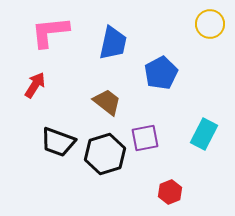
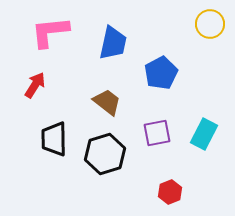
purple square: moved 12 px right, 5 px up
black trapezoid: moved 4 px left, 3 px up; rotated 69 degrees clockwise
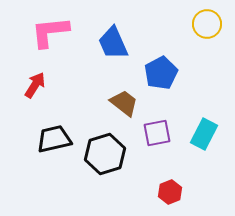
yellow circle: moved 3 px left
blue trapezoid: rotated 144 degrees clockwise
brown trapezoid: moved 17 px right, 1 px down
black trapezoid: rotated 78 degrees clockwise
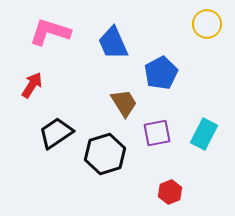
pink L-shape: rotated 24 degrees clockwise
red arrow: moved 3 px left
brown trapezoid: rotated 20 degrees clockwise
black trapezoid: moved 2 px right, 6 px up; rotated 21 degrees counterclockwise
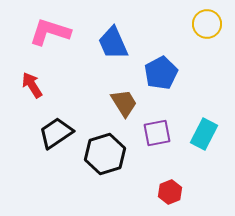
red arrow: rotated 64 degrees counterclockwise
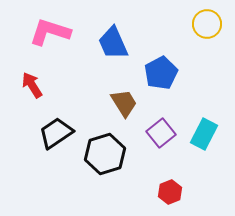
purple square: moved 4 px right; rotated 28 degrees counterclockwise
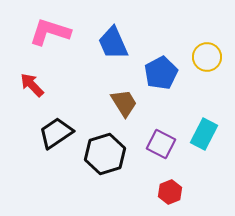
yellow circle: moved 33 px down
red arrow: rotated 12 degrees counterclockwise
purple square: moved 11 px down; rotated 24 degrees counterclockwise
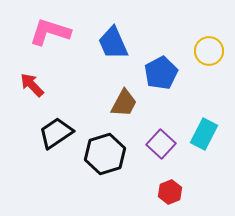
yellow circle: moved 2 px right, 6 px up
brown trapezoid: rotated 60 degrees clockwise
purple square: rotated 16 degrees clockwise
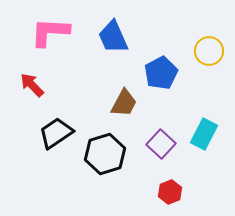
pink L-shape: rotated 15 degrees counterclockwise
blue trapezoid: moved 6 px up
